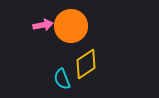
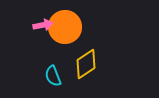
orange circle: moved 6 px left, 1 px down
cyan semicircle: moved 9 px left, 3 px up
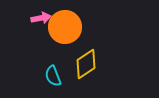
pink arrow: moved 2 px left, 7 px up
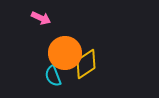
pink arrow: rotated 36 degrees clockwise
orange circle: moved 26 px down
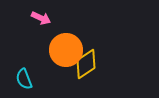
orange circle: moved 1 px right, 3 px up
cyan semicircle: moved 29 px left, 3 px down
